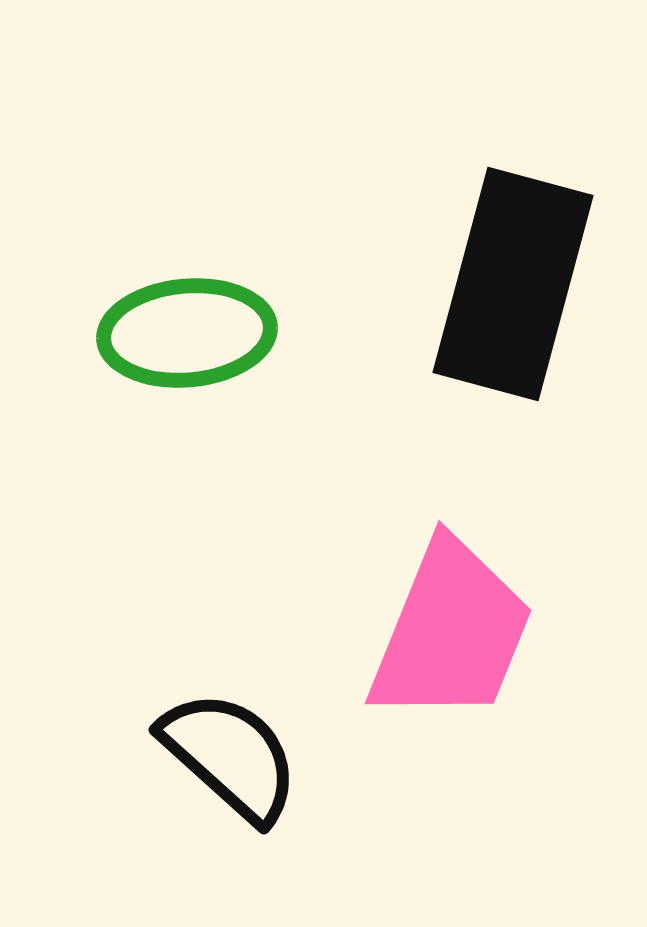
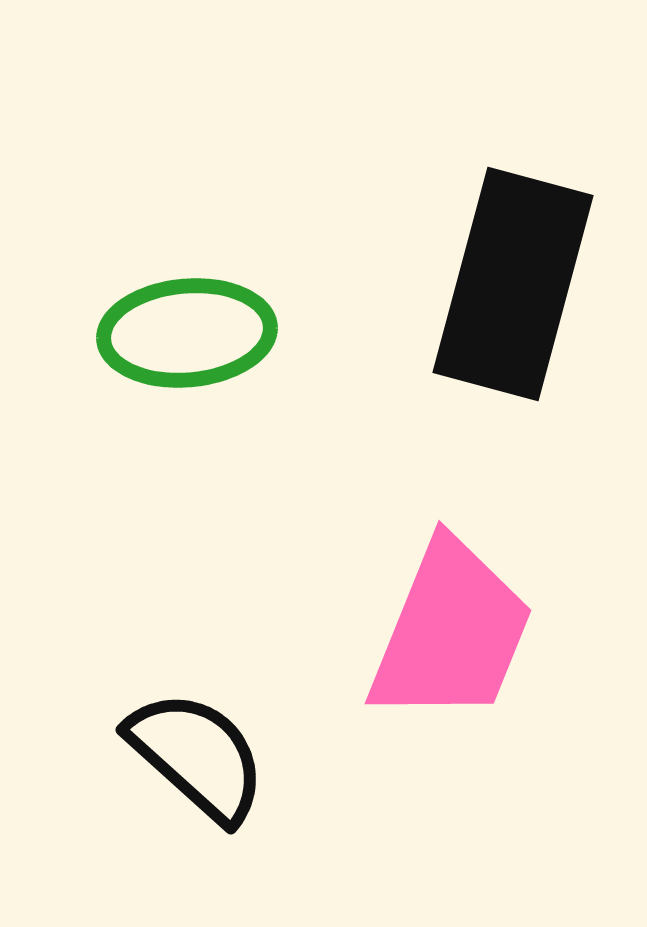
black semicircle: moved 33 px left
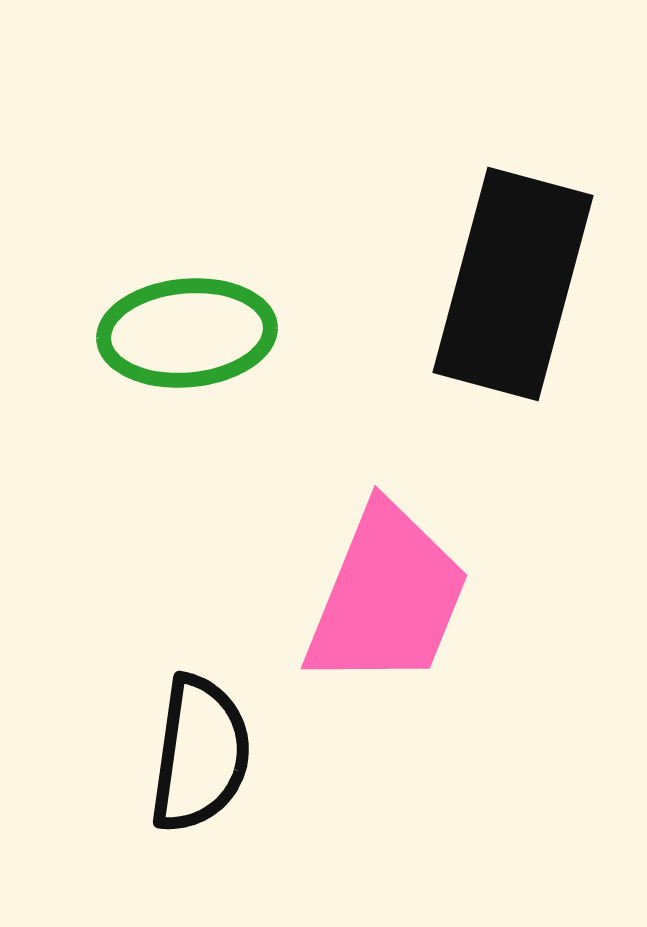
pink trapezoid: moved 64 px left, 35 px up
black semicircle: moved 3 px right, 2 px up; rotated 56 degrees clockwise
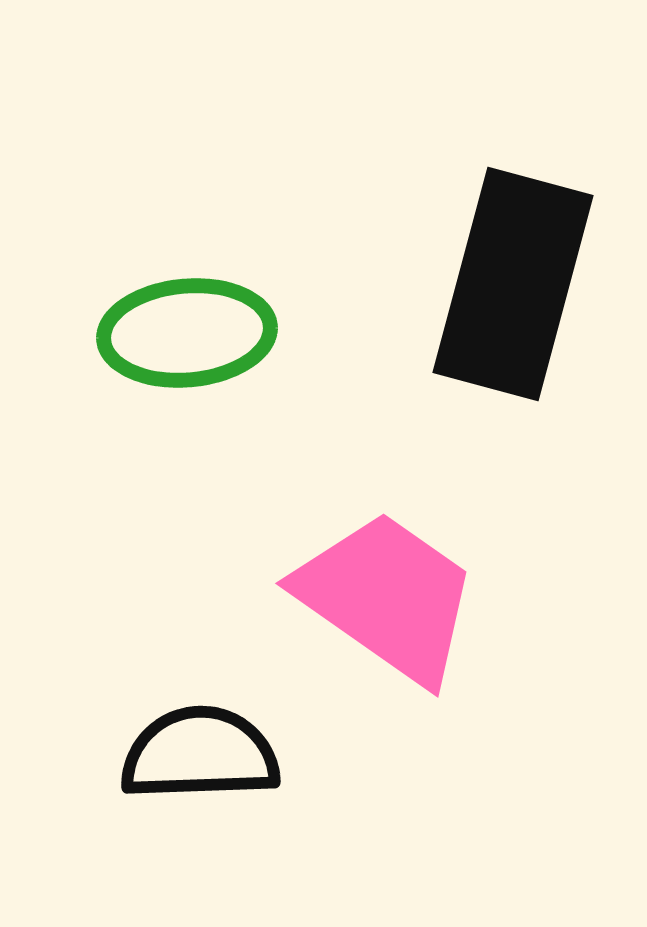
pink trapezoid: rotated 77 degrees counterclockwise
black semicircle: rotated 100 degrees counterclockwise
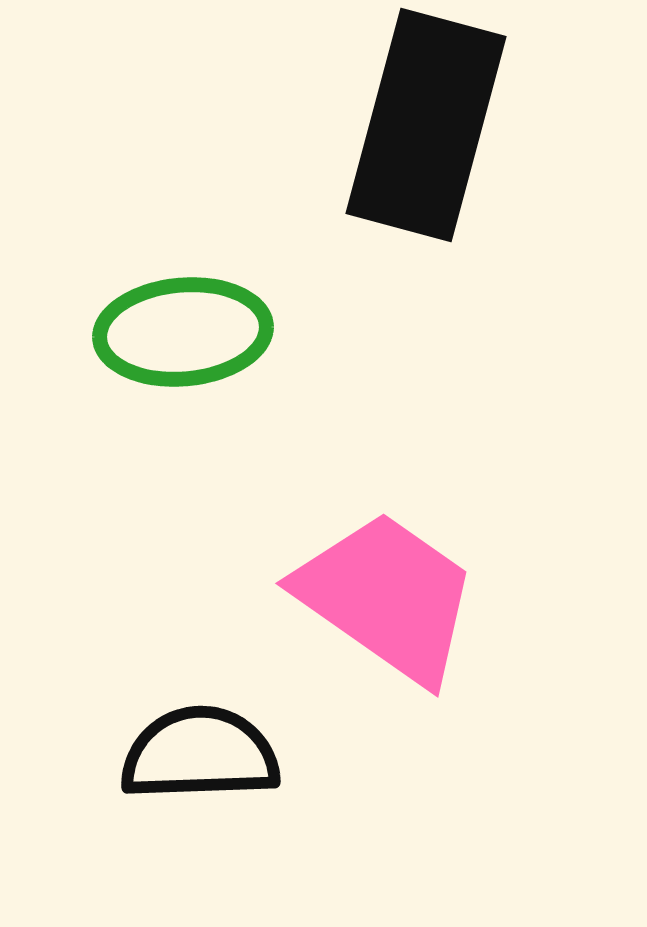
black rectangle: moved 87 px left, 159 px up
green ellipse: moved 4 px left, 1 px up
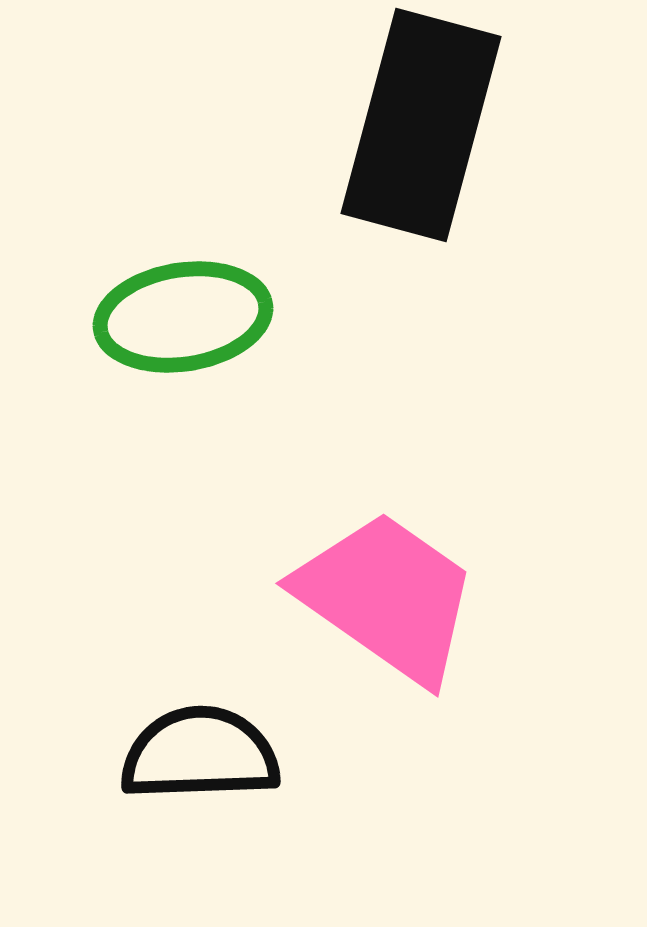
black rectangle: moved 5 px left
green ellipse: moved 15 px up; rotated 4 degrees counterclockwise
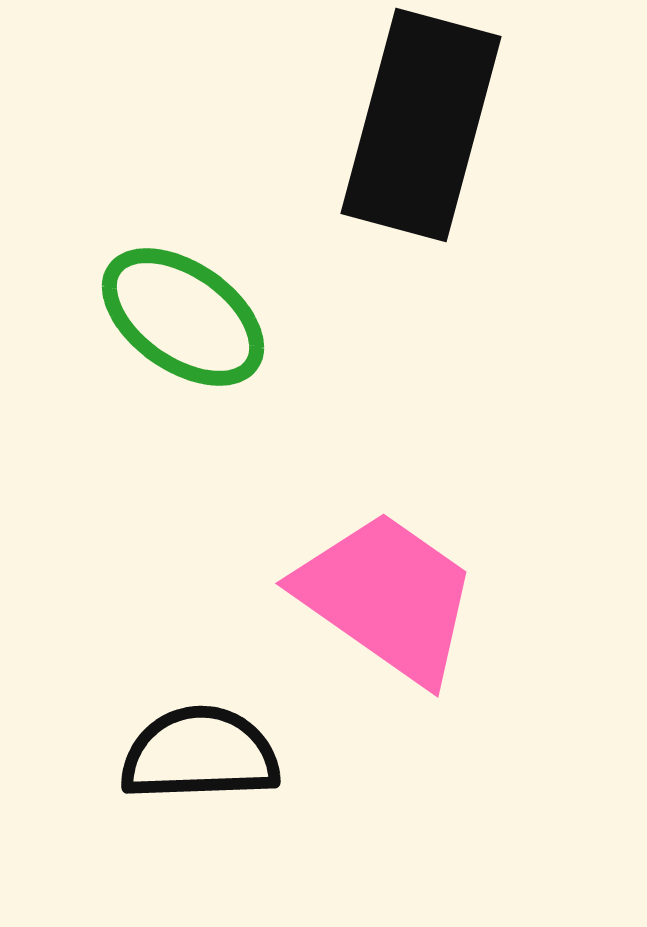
green ellipse: rotated 44 degrees clockwise
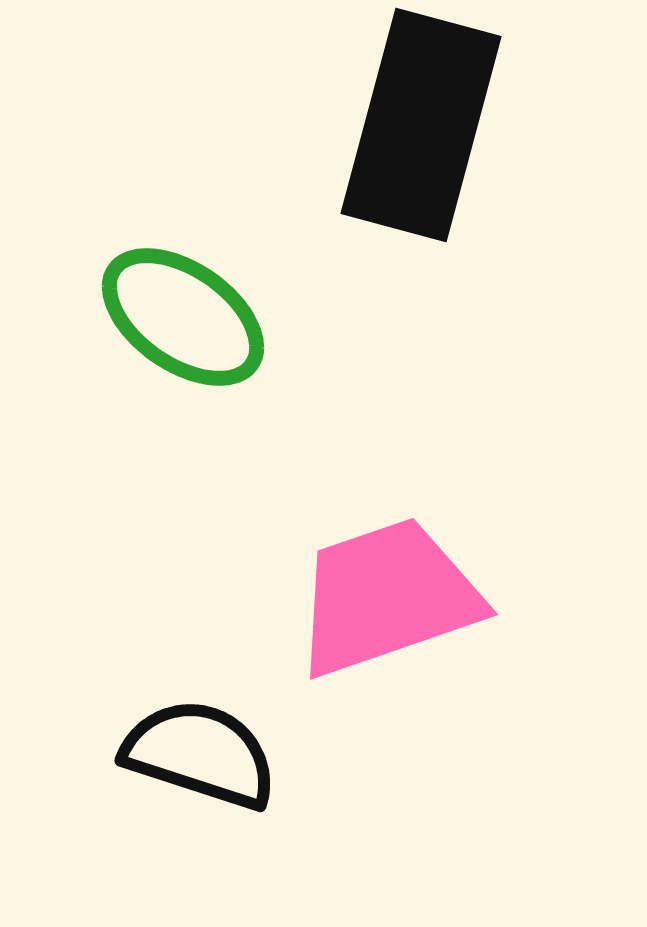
pink trapezoid: rotated 54 degrees counterclockwise
black semicircle: rotated 20 degrees clockwise
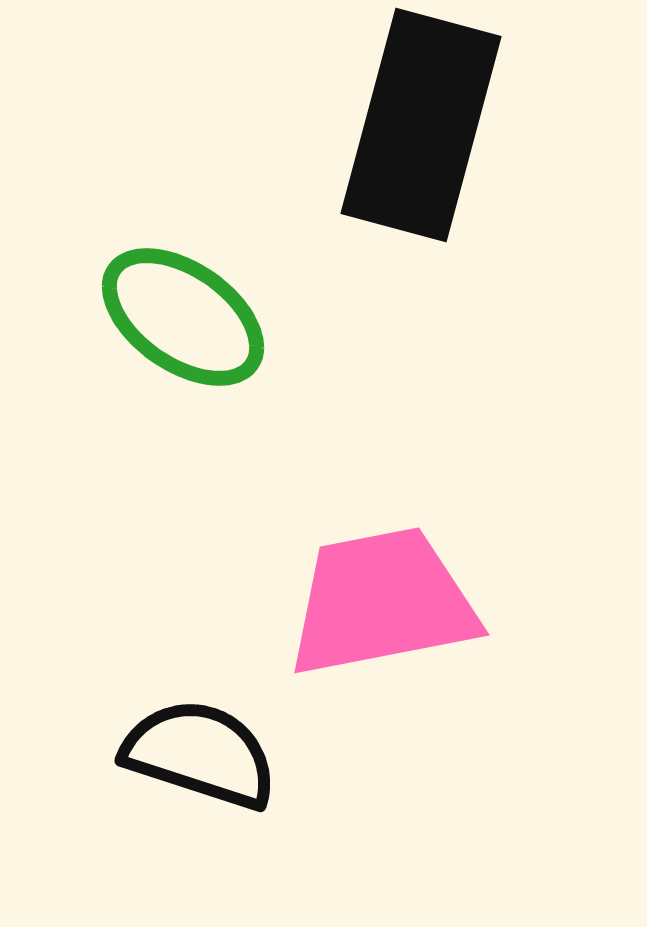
pink trapezoid: moved 5 px left, 5 px down; rotated 8 degrees clockwise
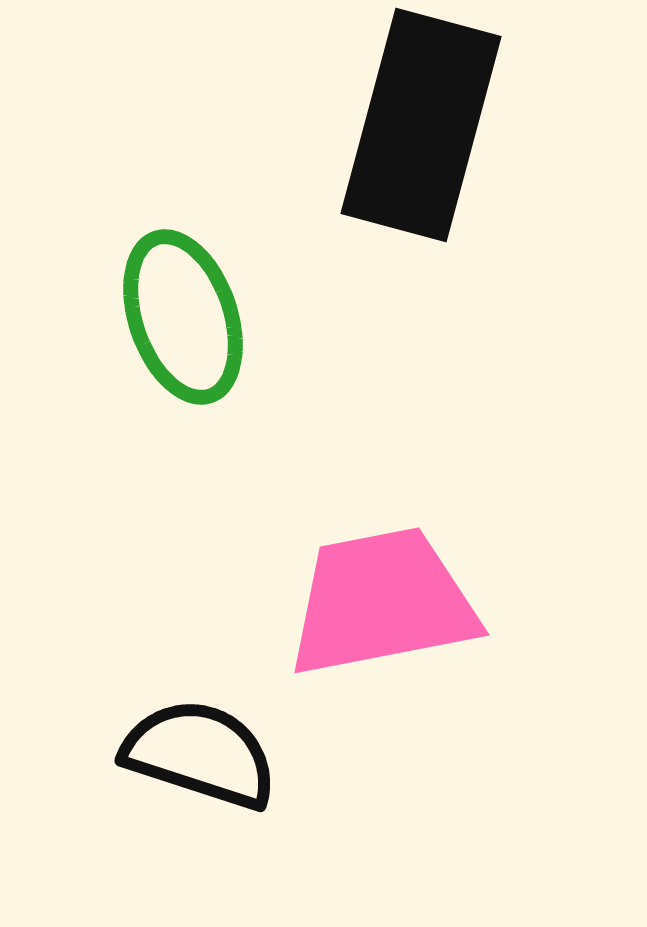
green ellipse: rotated 36 degrees clockwise
